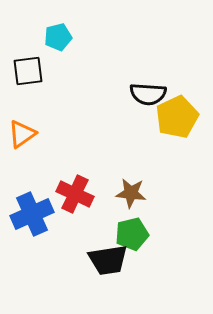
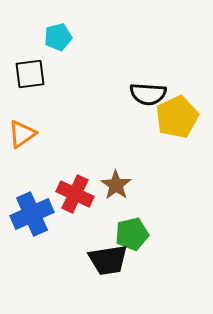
black square: moved 2 px right, 3 px down
brown star: moved 15 px left, 8 px up; rotated 28 degrees clockwise
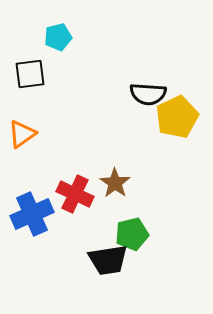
brown star: moved 1 px left, 2 px up
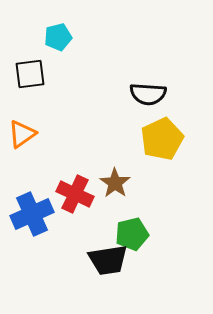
yellow pentagon: moved 15 px left, 22 px down
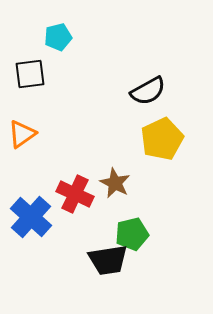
black semicircle: moved 3 px up; rotated 33 degrees counterclockwise
brown star: rotated 8 degrees counterclockwise
blue cross: moved 1 px left, 3 px down; rotated 24 degrees counterclockwise
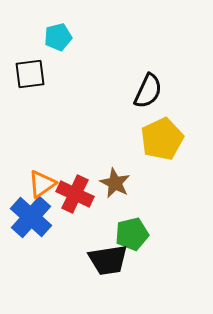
black semicircle: rotated 36 degrees counterclockwise
orange triangle: moved 20 px right, 50 px down
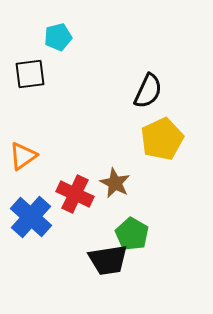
orange triangle: moved 19 px left, 28 px up
green pentagon: rotated 28 degrees counterclockwise
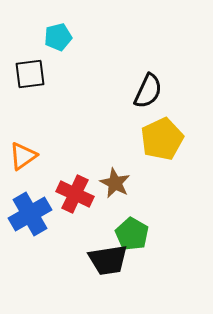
blue cross: moved 1 px left, 3 px up; rotated 18 degrees clockwise
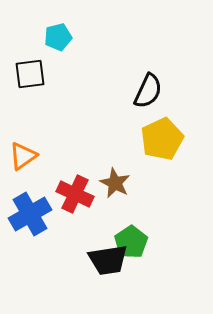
green pentagon: moved 1 px left, 8 px down; rotated 8 degrees clockwise
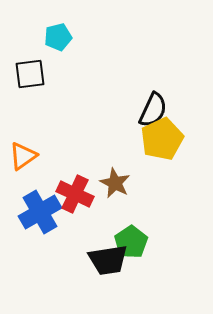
black semicircle: moved 5 px right, 19 px down
blue cross: moved 10 px right, 2 px up
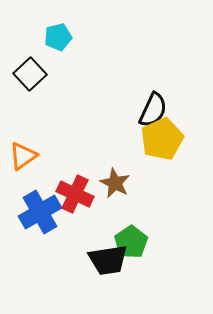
black square: rotated 36 degrees counterclockwise
